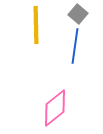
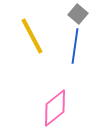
yellow line: moved 4 px left, 11 px down; rotated 27 degrees counterclockwise
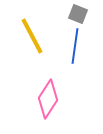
gray square: rotated 18 degrees counterclockwise
pink diamond: moved 7 px left, 9 px up; rotated 18 degrees counterclockwise
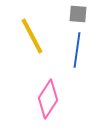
gray square: rotated 18 degrees counterclockwise
blue line: moved 2 px right, 4 px down
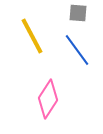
gray square: moved 1 px up
blue line: rotated 44 degrees counterclockwise
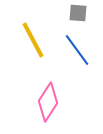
yellow line: moved 1 px right, 4 px down
pink diamond: moved 3 px down
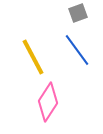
gray square: rotated 24 degrees counterclockwise
yellow line: moved 17 px down
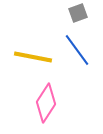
yellow line: rotated 51 degrees counterclockwise
pink diamond: moved 2 px left, 1 px down
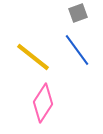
yellow line: rotated 27 degrees clockwise
pink diamond: moved 3 px left
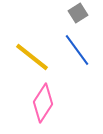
gray square: rotated 12 degrees counterclockwise
yellow line: moved 1 px left
